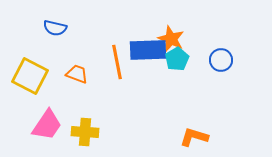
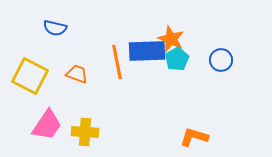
blue rectangle: moved 1 px left, 1 px down
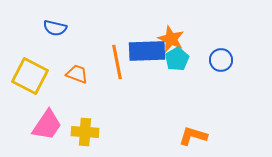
orange L-shape: moved 1 px left, 1 px up
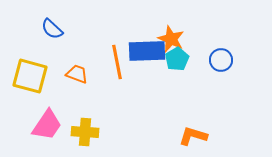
blue semicircle: moved 3 px left, 1 px down; rotated 30 degrees clockwise
yellow square: rotated 12 degrees counterclockwise
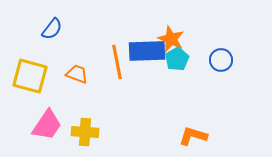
blue semicircle: rotated 95 degrees counterclockwise
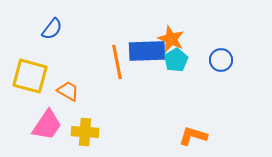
cyan pentagon: moved 1 px left, 1 px down
orange trapezoid: moved 9 px left, 17 px down; rotated 10 degrees clockwise
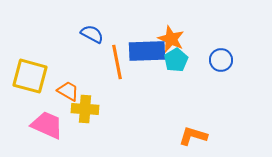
blue semicircle: moved 40 px right, 5 px down; rotated 100 degrees counterclockwise
pink trapezoid: rotated 100 degrees counterclockwise
yellow cross: moved 23 px up
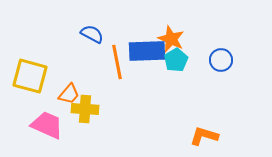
orange trapezoid: moved 1 px right, 3 px down; rotated 100 degrees clockwise
orange L-shape: moved 11 px right
